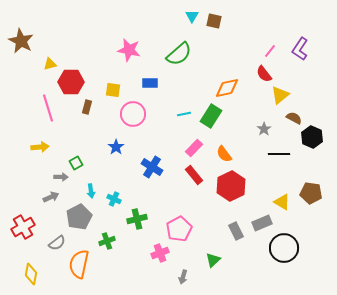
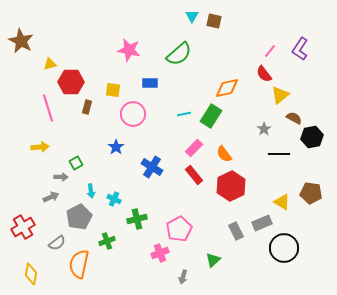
black hexagon at (312, 137): rotated 25 degrees clockwise
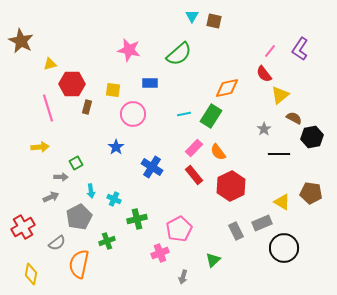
red hexagon at (71, 82): moved 1 px right, 2 px down
orange semicircle at (224, 154): moved 6 px left, 2 px up
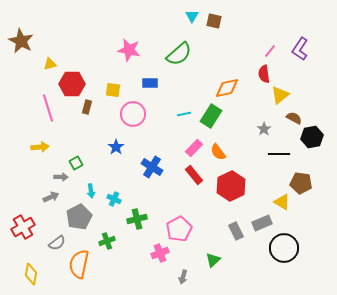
red semicircle at (264, 74): rotated 30 degrees clockwise
brown pentagon at (311, 193): moved 10 px left, 10 px up
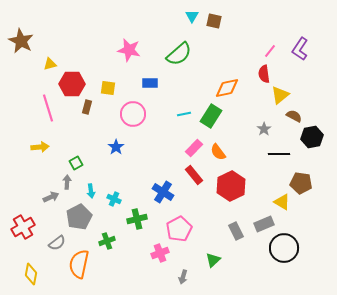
yellow square at (113, 90): moved 5 px left, 2 px up
brown semicircle at (294, 118): moved 2 px up
blue cross at (152, 167): moved 11 px right, 25 px down
gray arrow at (61, 177): moved 6 px right, 5 px down; rotated 88 degrees counterclockwise
gray rectangle at (262, 223): moved 2 px right, 1 px down
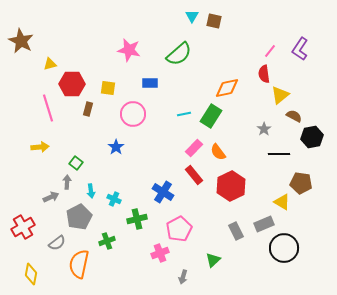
brown rectangle at (87, 107): moved 1 px right, 2 px down
green square at (76, 163): rotated 24 degrees counterclockwise
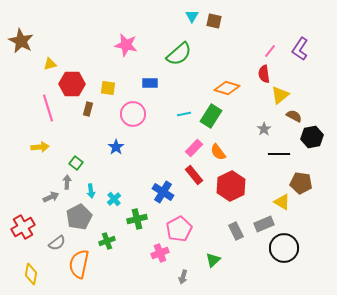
pink star at (129, 50): moved 3 px left, 5 px up
orange diamond at (227, 88): rotated 30 degrees clockwise
cyan cross at (114, 199): rotated 24 degrees clockwise
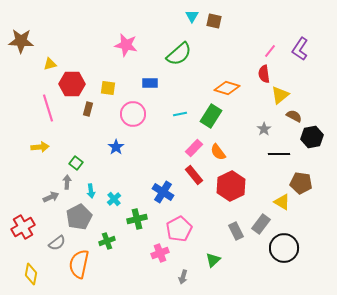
brown star at (21, 41): rotated 25 degrees counterclockwise
cyan line at (184, 114): moved 4 px left
gray rectangle at (264, 224): moved 3 px left; rotated 30 degrees counterclockwise
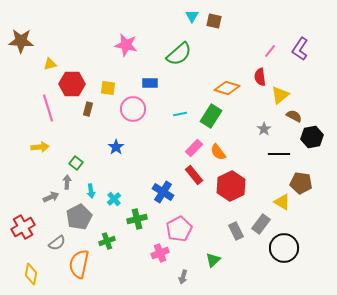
red semicircle at (264, 74): moved 4 px left, 3 px down
pink circle at (133, 114): moved 5 px up
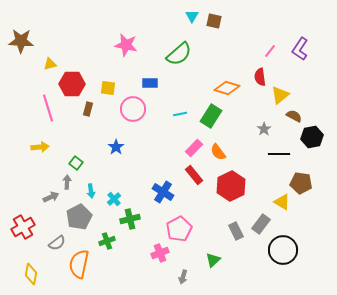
green cross at (137, 219): moved 7 px left
black circle at (284, 248): moved 1 px left, 2 px down
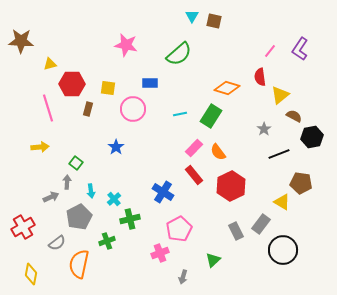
black line at (279, 154): rotated 20 degrees counterclockwise
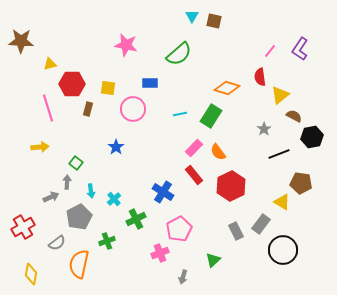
green cross at (130, 219): moved 6 px right; rotated 12 degrees counterclockwise
